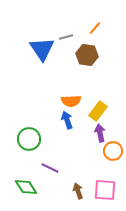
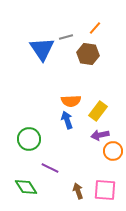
brown hexagon: moved 1 px right, 1 px up
purple arrow: moved 2 px down; rotated 90 degrees counterclockwise
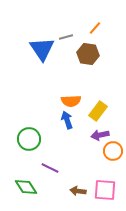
brown arrow: rotated 63 degrees counterclockwise
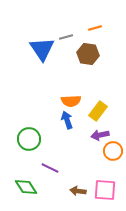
orange line: rotated 32 degrees clockwise
